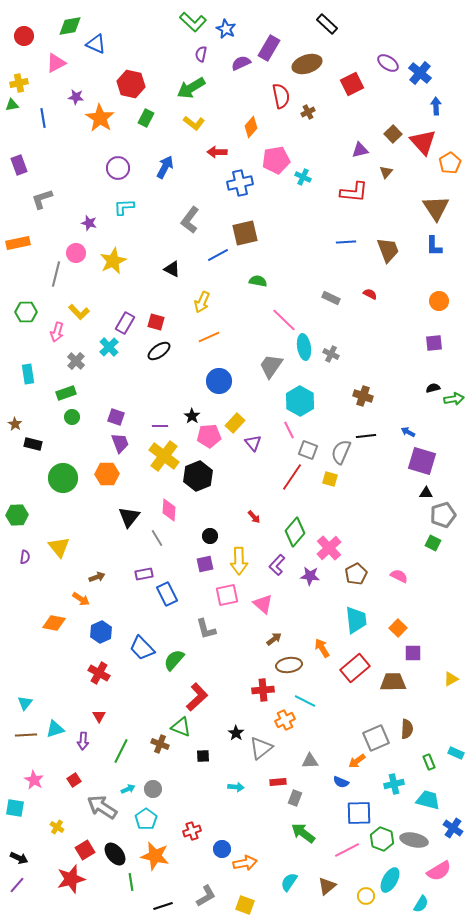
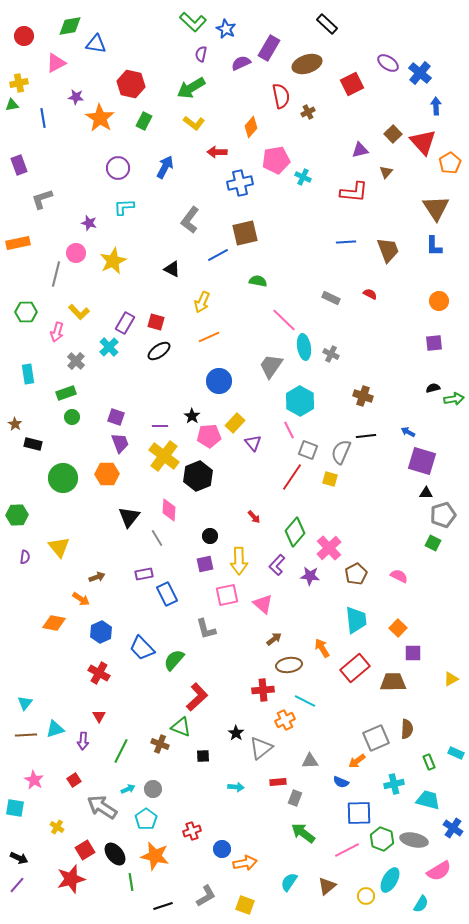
blue triangle at (96, 44): rotated 15 degrees counterclockwise
green rectangle at (146, 118): moved 2 px left, 3 px down
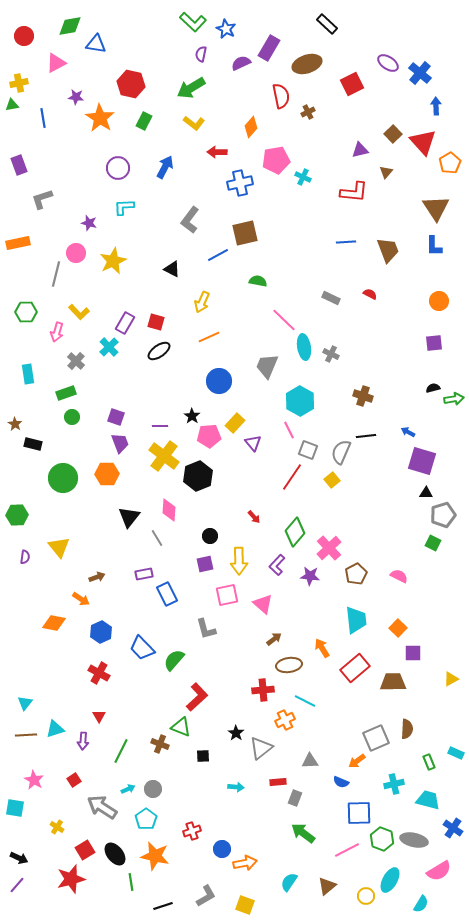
gray trapezoid at (271, 366): moved 4 px left; rotated 12 degrees counterclockwise
yellow square at (330, 479): moved 2 px right, 1 px down; rotated 35 degrees clockwise
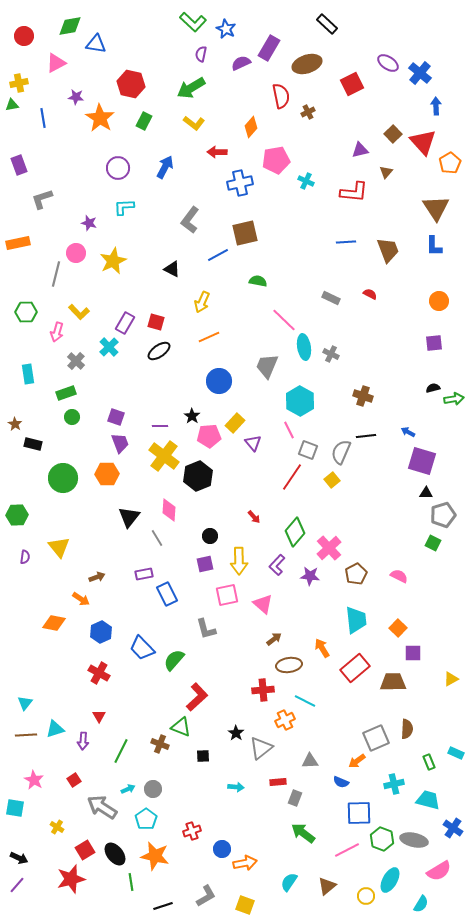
cyan cross at (303, 177): moved 3 px right, 4 px down
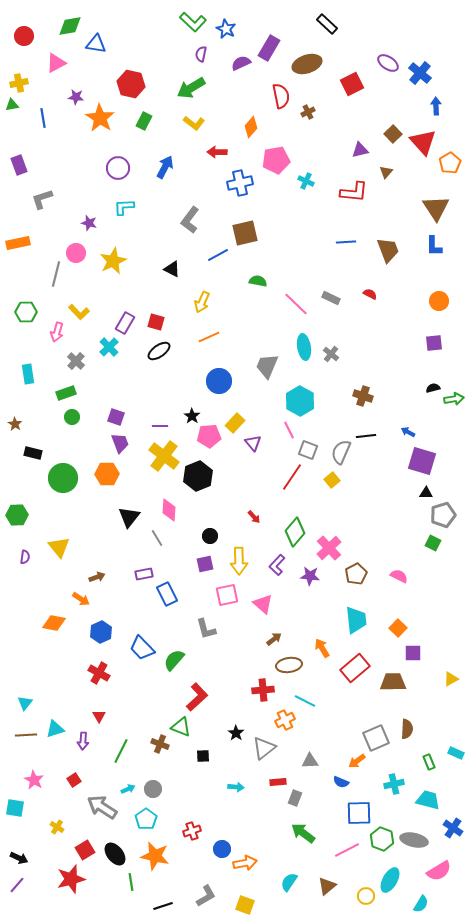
pink line at (284, 320): moved 12 px right, 16 px up
gray cross at (331, 354): rotated 14 degrees clockwise
black rectangle at (33, 444): moved 9 px down
gray triangle at (261, 748): moved 3 px right
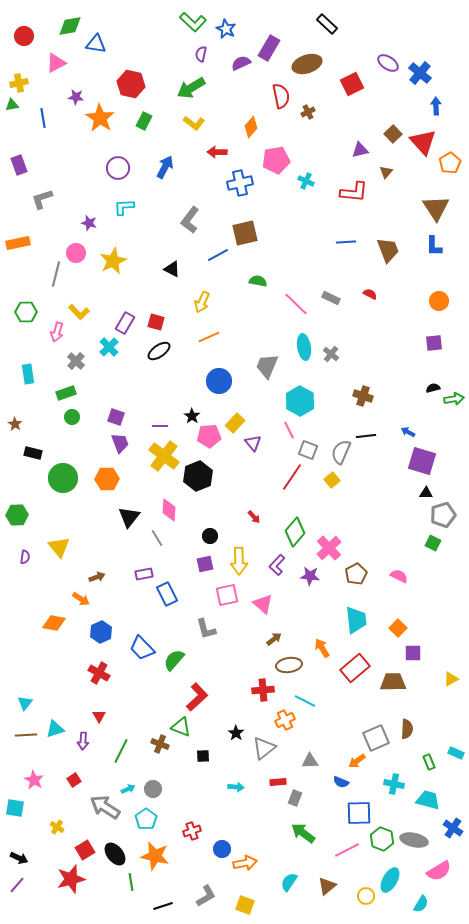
orange hexagon at (107, 474): moved 5 px down
cyan cross at (394, 784): rotated 24 degrees clockwise
gray arrow at (102, 807): moved 3 px right
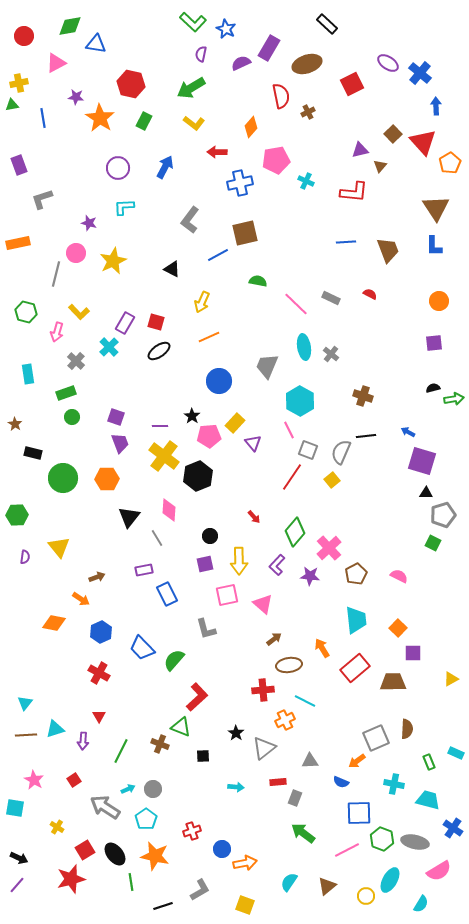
brown triangle at (386, 172): moved 6 px left, 6 px up
green hexagon at (26, 312): rotated 15 degrees clockwise
purple rectangle at (144, 574): moved 4 px up
gray ellipse at (414, 840): moved 1 px right, 2 px down
gray L-shape at (206, 896): moved 6 px left, 6 px up
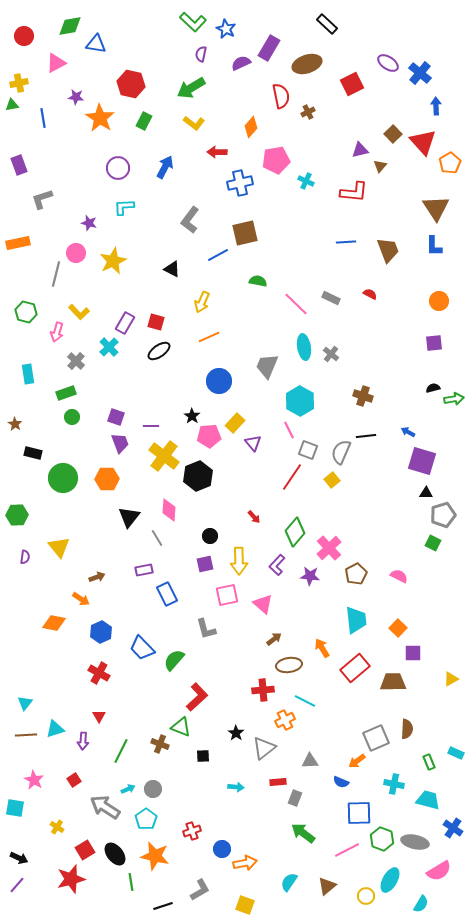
purple line at (160, 426): moved 9 px left
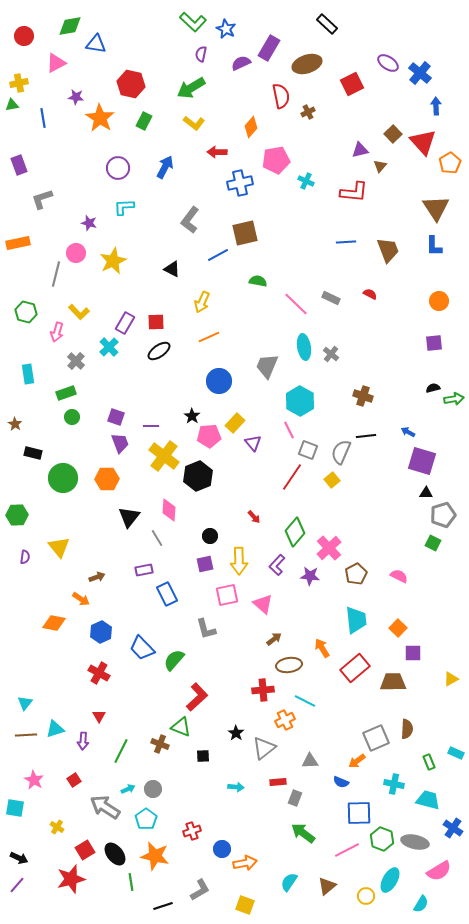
red square at (156, 322): rotated 18 degrees counterclockwise
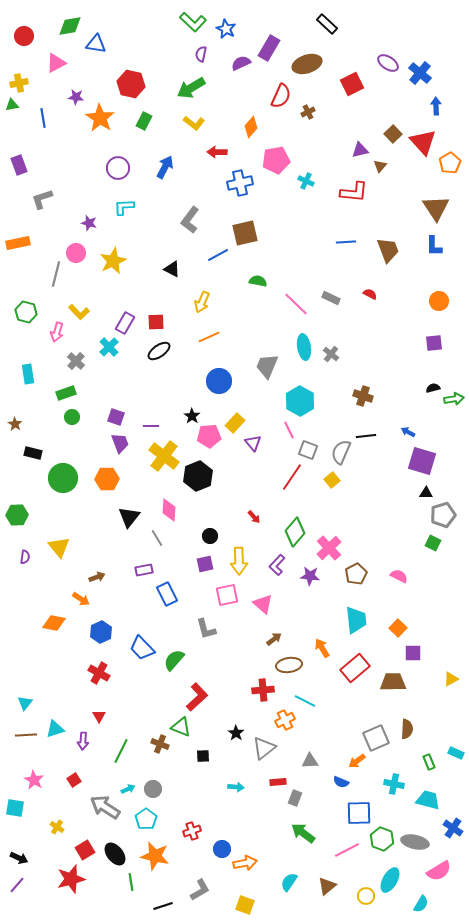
red semicircle at (281, 96): rotated 35 degrees clockwise
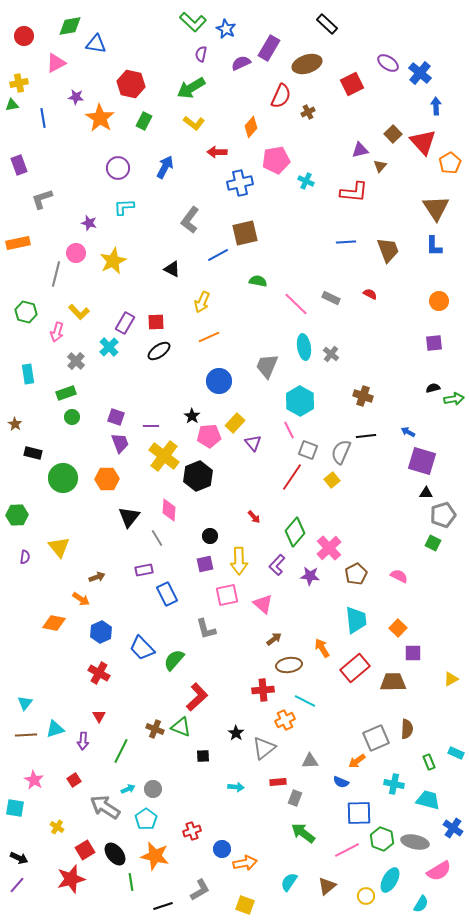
brown cross at (160, 744): moved 5 px left, 15 px up
